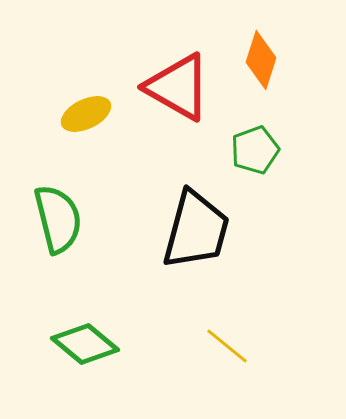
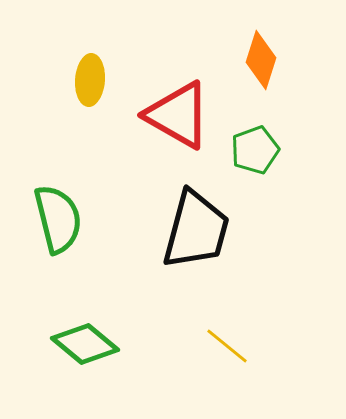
red triangle: moved 28 px down
yellow ellipse: moved 4 px right, 34 px up; rotated 60 degrees counterclockwise
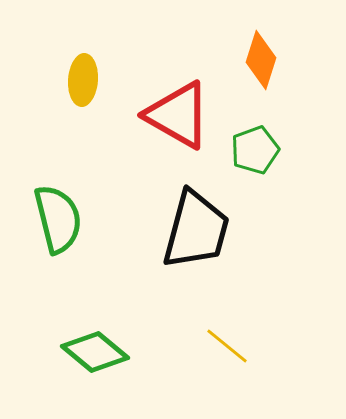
yellow ellipse: moved 7 px left
green diamond: moved 10 px right, 8 px down
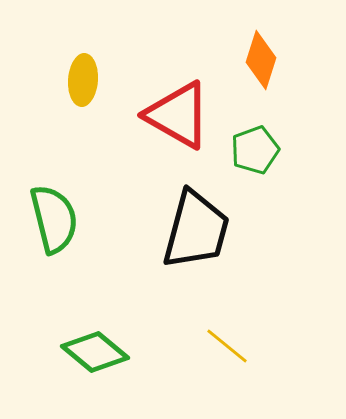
green semicircle: moved 4 px left
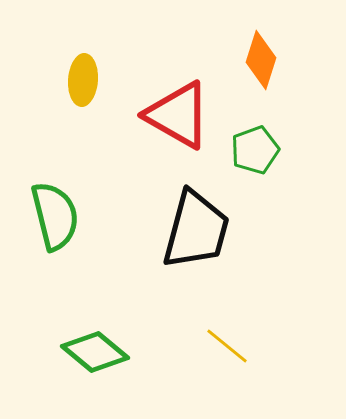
green semicircle: moved 1 px right, 3 px up
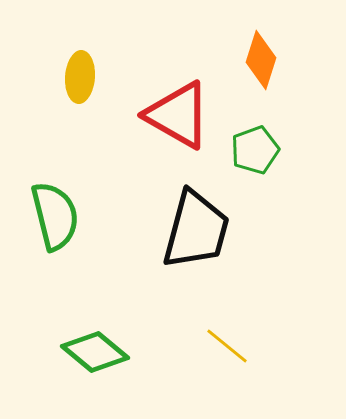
yellow ellipse: moved 3 px left, 3 px up
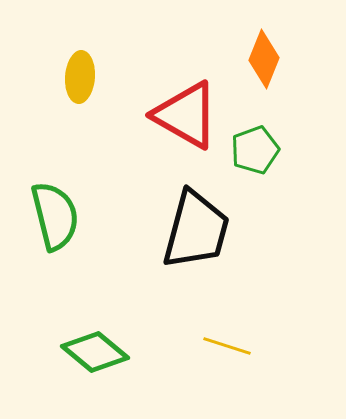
orange diamond: moved 3 px right, 1 px up; rotated 4 degrees clockwise
red triangle: moved 8 px right
yellow line: rotated 21 degrees counterclockwise
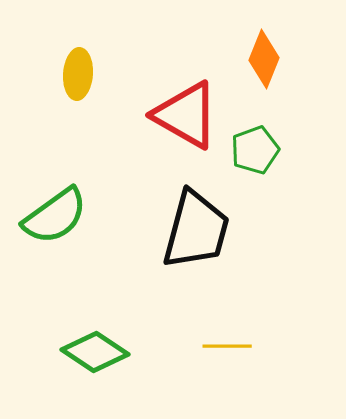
yellow ellipse: moved 2 px left, 3 px up
green semicircle: rotated 68 degrees clockwise
yellow line: rotated 18 degrees counterclockwise
green diamond: rotated 6 degrees counterclockwise
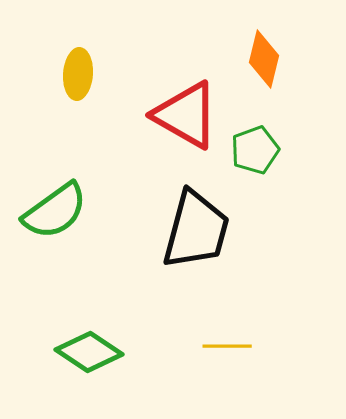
orange diamond: rotated 8 degrees counterclockwise
green semicircle: moved 5 px up
green diamond: moved 6 px left
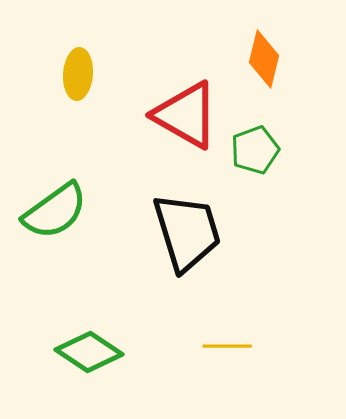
black trapezoid: moved 9 px left, 2 px down; rotated 32 degrees counterclockwise
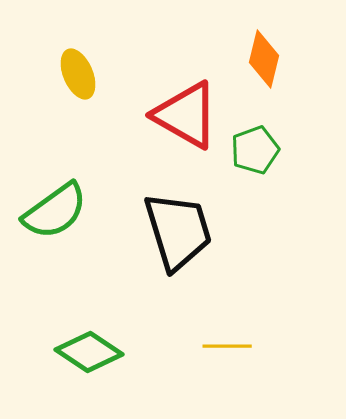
yellow ellipse: rotated 27 degrees counterclockwise
black trapezoid: moved 9 px left, 1 px up
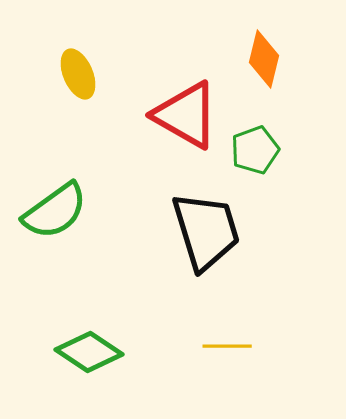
black trapezoid: moved 28 px right
